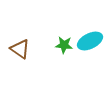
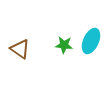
cyan ellipse: moved 1 px right; rotated 40 degrees counterclockwise
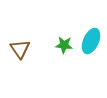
brown triangle: rotated 20 degrees clockwise
